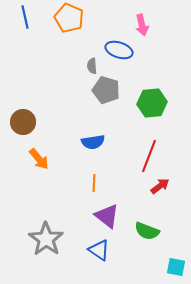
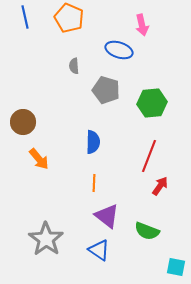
gray semicircle: moved 18 px left
blue semicircle: rotated 80 degrees counterclockwise
red arrow: rotated 18 degrees counterclockwise
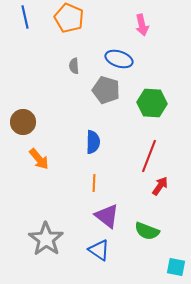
blue ellipse: moved 9 px down
green hexagon: rotated 8 degrees clockwise
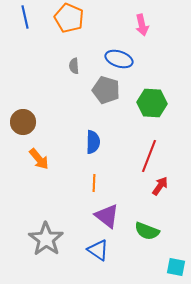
blue triangle: moved 1 px left
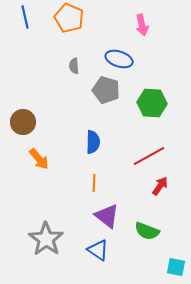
red line: rotated 40 degrees clockwise
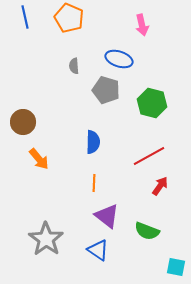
green hexagon: rotated 12 degrees clockwise
